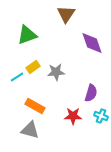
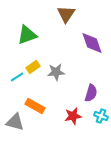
red star: rotated 12 degrees counterclockwise
gray triangle: moved 15 px left, 8 px up
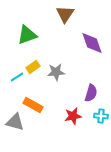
brown triangle: moved 1 px left
orange rectangle: moved 2 px left, 1 px up
cyan cross: rotated 16 degrees counterclockwise
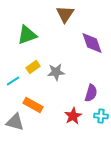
cyan line: moved 4 px left, 4 px down
red star: rotated 18 degrees counterclockwise
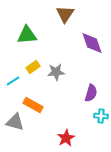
green triangle: rotated 15 degrees clockwise
red star: moved 7 px left, 22 px down
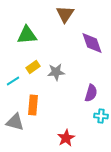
orange rectangle: rotated 66 degrees clockwise
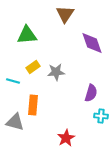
cyan line: rotated 48 degrees clockwise
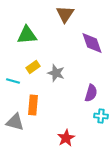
gray star: moved 1 px down; rotated 24 degrees clockwise
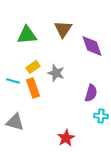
brown triangle: moved 2 px left, 15 px down
purple diamond: moved 3 px down
orange rectangle: moved 17 px up; rotated 24 degrees counterclockwise
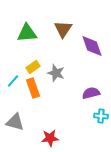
green triangle: moved 2 px up
cyan line: rotated 64 degrees counterclockwise
purple semicircle: rotated 120 degrees counterclockwise
red star: moved 16 px left; rotated 24 degrees clockwise
